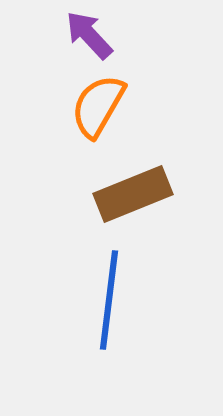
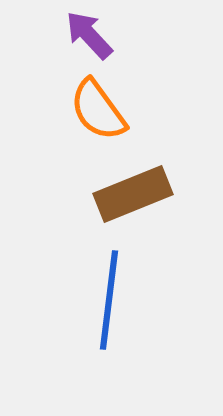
orange semicircle: moved 4 px down; rotated 66 degrees counterclockwise
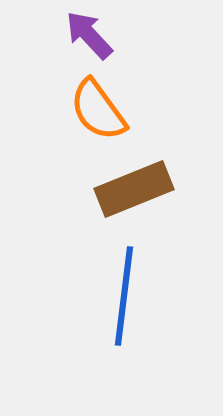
brown rectangle: moved 1 px right, 5 px up
blue line: moved 15 px right, 4 px up
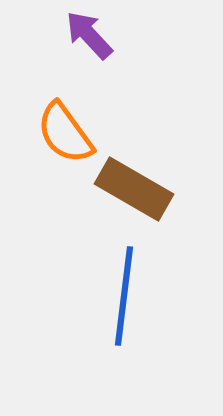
orange semicircle: moved 33 px left, 23 px down
brown rectangle: rotated 52 degrees clockwise
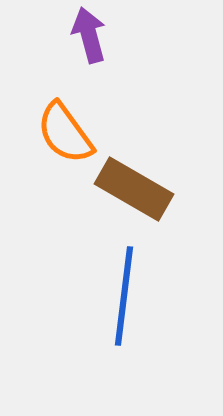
purple arrow: rotated 28 degrees clockwise
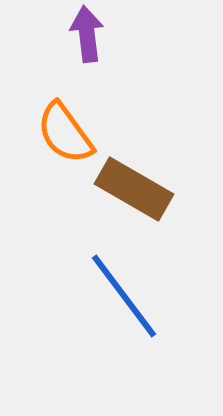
purple arrow: moved 2 px left, 1 px up; rotated 8 degrees clockwise
blue line: rotated 44 degrees counterclockwise
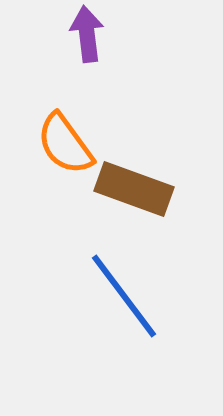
orange semicircle: moved 11 px down
brown rectangle: rotated 10 degrees counterclockwise
